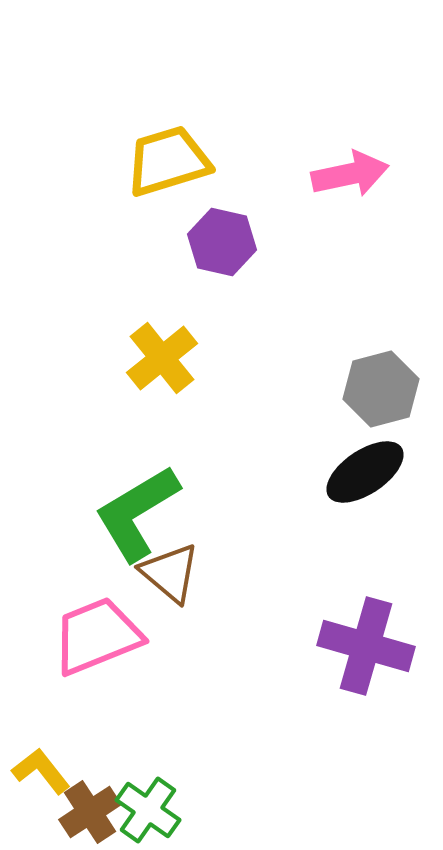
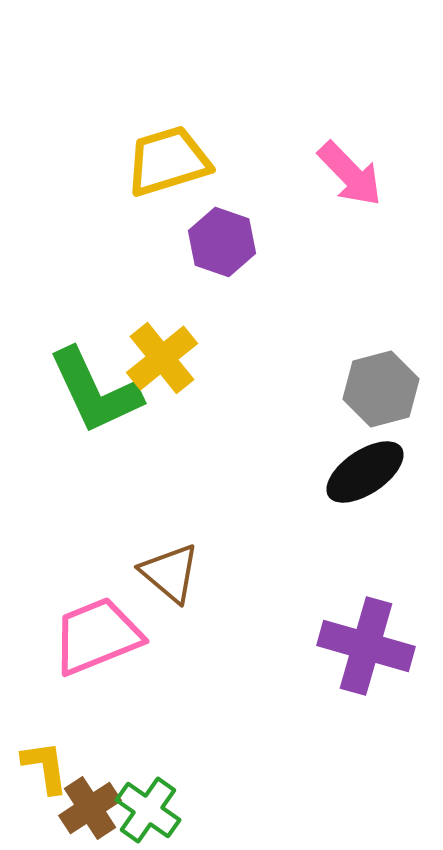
pink arrow: rotated 58 degrees clockwise
purple hexagon: rotated 6 degrees clockwise
green L-shape: moved 42 px left, 122 px up; rotated 84 degrees counterclockwise
yellow L-shape: moved 4 px right, 4 px up; rotated 30 degrees clockwise
brown cross: moved 4 px up
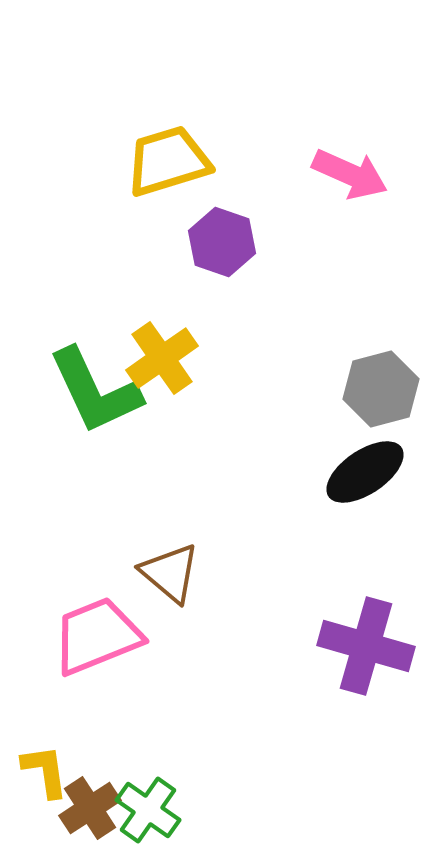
pink arrow: rotated 22 degrees counterclockwise
yellow cross: rotated 4 degrees clockwise
yellow L-shape: moved 4 px down
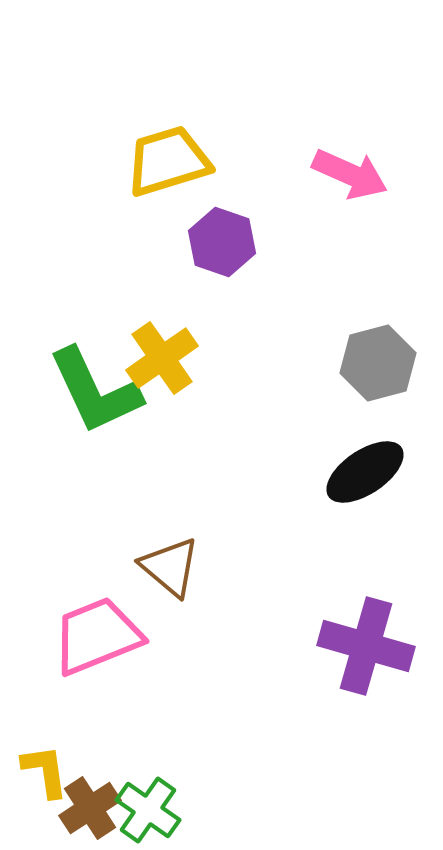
gray hexagon: moved 3 px left, 26 px up
brown triangle: moved 6 px up
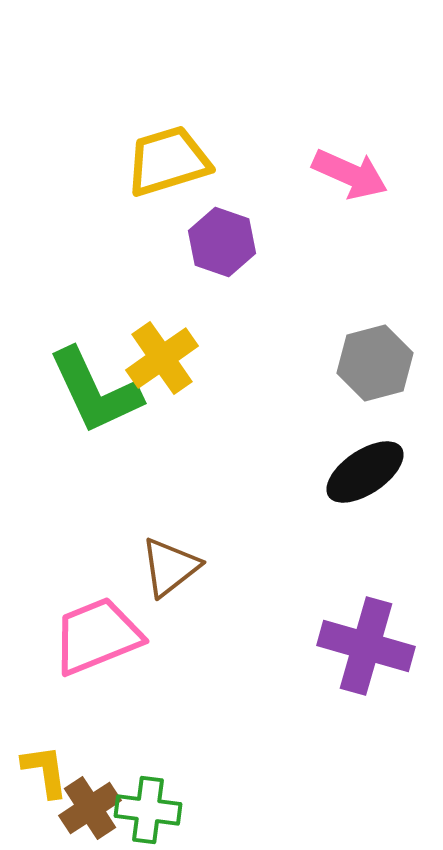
gray hexagon: moved 3 px left
brown triangle: rotated 42 degrees clockwise
green cross: rotated 28 degrees counterclockwise
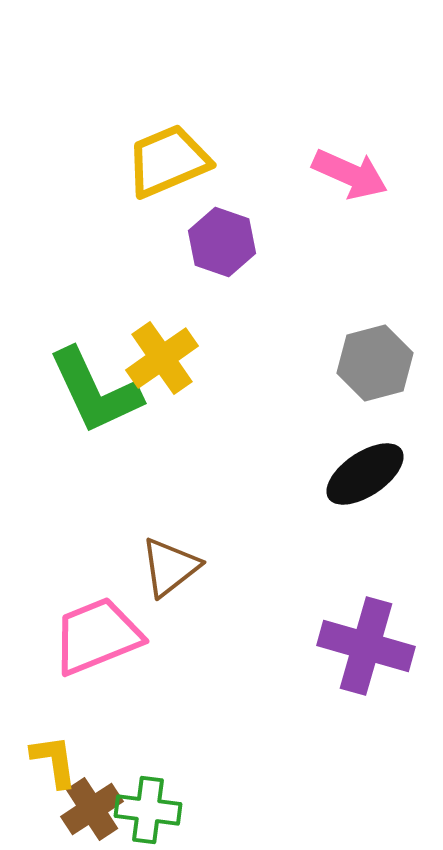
yellow trapezoid: rotated 6 degrees counterclockwise
black ellipse: moved 2 px down
yellow L-shape: moved 9 px right, 10 px up
brown cross: moved 2 px right, 1 px down
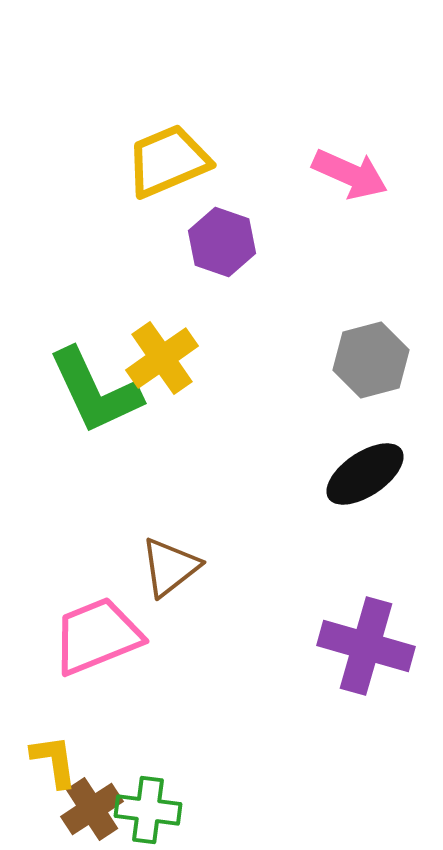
gray hexagon: moved 4 px left, 3 px up
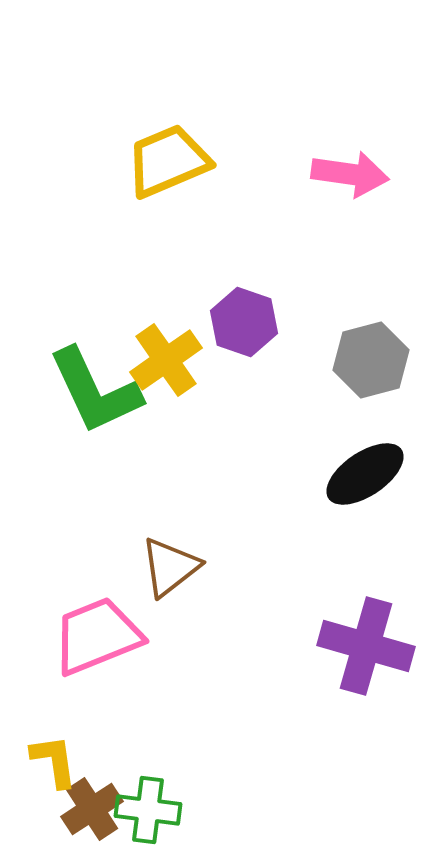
pink arrow: rotated 16 degrees counterclockwise
purple hexagon: moved 22 px right, 80 px down
yellow cross: moved 4 px right, 2 px down
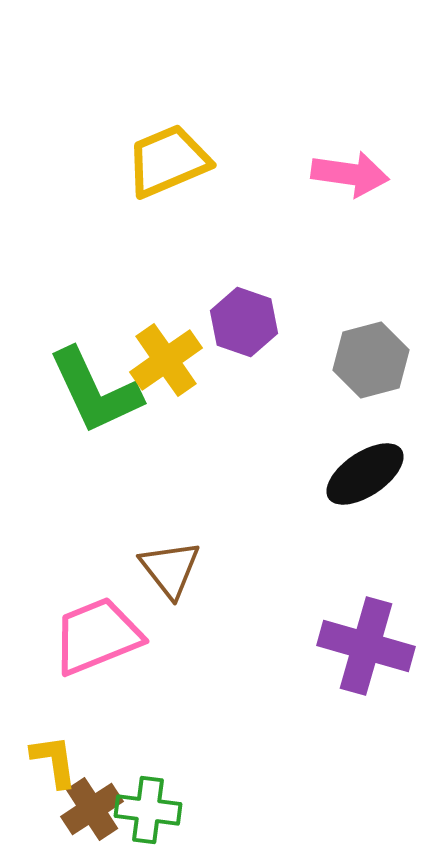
brown triangle: moved 2 px down; rotated 30 degrees counterclockwise
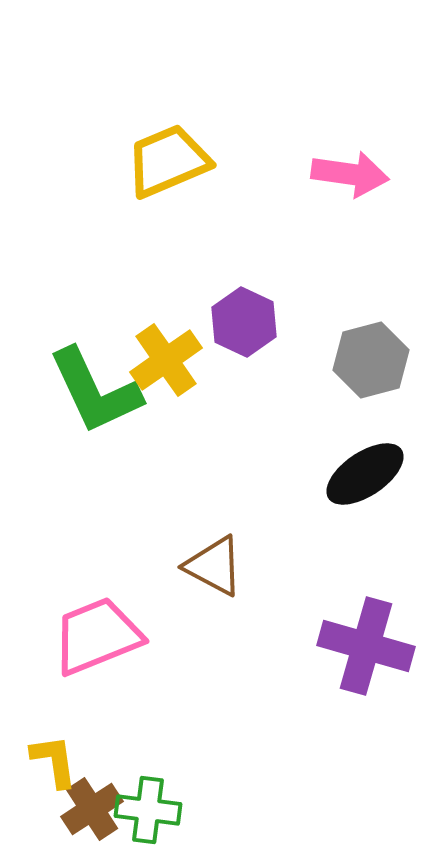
purple hexagon: rotated 6 degrees clockwise
brown triangle: moved 44 px right, 3 px up; rotated 24 degrees counterclockwise
